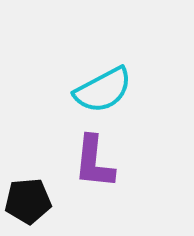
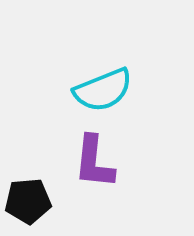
cyan semicircle: rotated 6 degrees clockwise
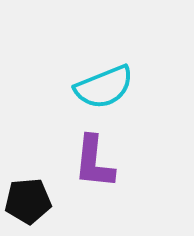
cyan semicircle: moved 1 px right, 3 px up
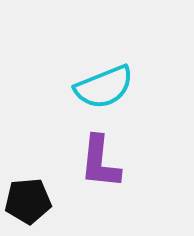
purple L-shape: moved 6 px right
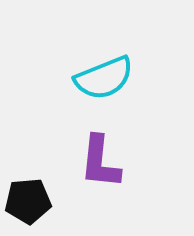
cyan semicircle: moved 9 px up
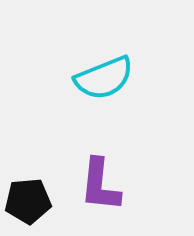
purple L-shape: moved 23 px down
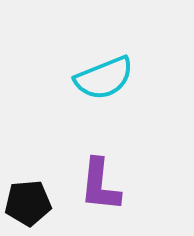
black pentagon: moved 2 px down
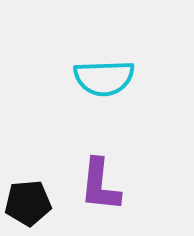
cyan semicircle: rotated 20 degrees clockwise
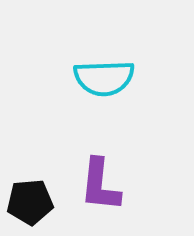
black pentagon: moved 2 px right, 1 px up
